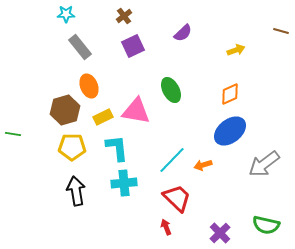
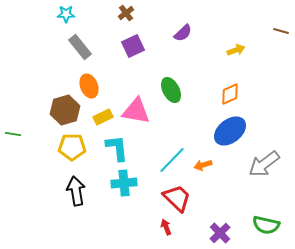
brown cross: moved 2 px right, 3 px up
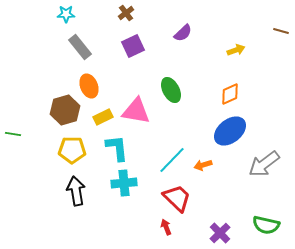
yellow pentagon: moved 3 px down
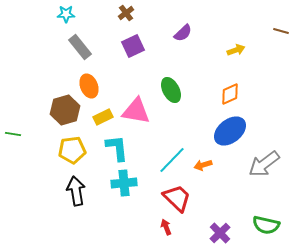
yellow pentagon: rotated 8 degrees counterclockwise
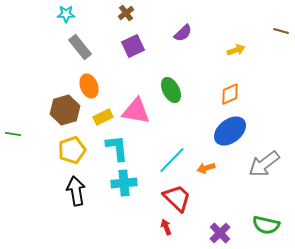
yellow pentagon: rotated 12 degrees counterclockwise
orange arrow: moved 3 px right, 3 px down
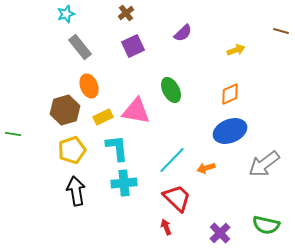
cyan star: rotated 18 degrees counterclockwise
blue ellipse: rotated 16 degrees clockwise
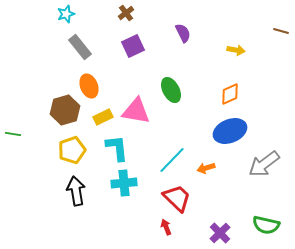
purple semicircle: rotated 72 degrees counterclockwise
yellow arrow: rotated 30 degrees clockwise
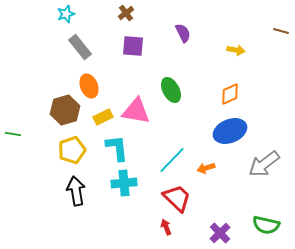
purple square: rotated 30 degrees clockwise
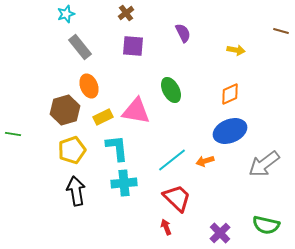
cyan line: rotated 8 degrees clockwise
orange arrow: moved 1 px left, 7 px up
